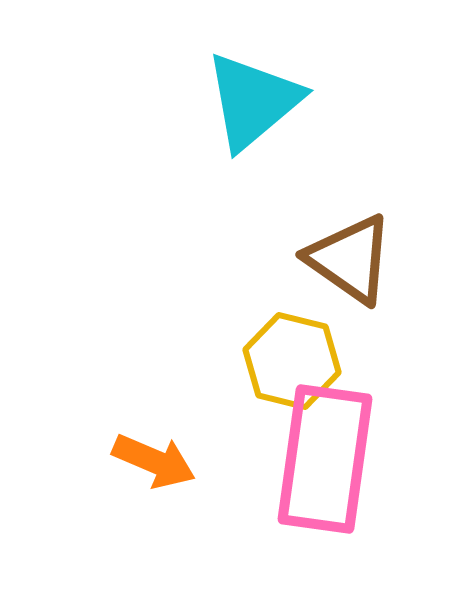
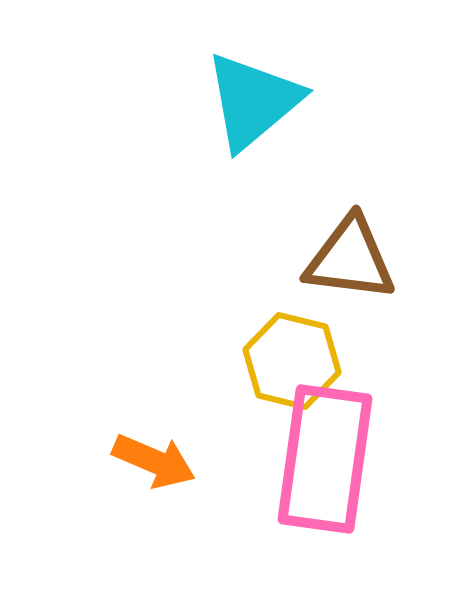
brown triangle: rotated 28 degrees counterclockwise
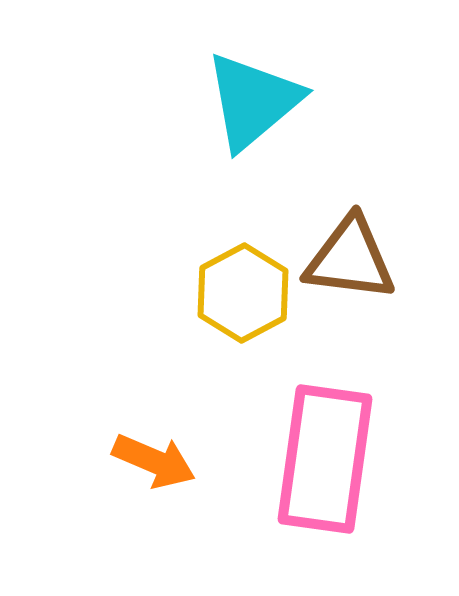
yellow hexagon: moved 49 px left, 68 px up; rotated 18 degrees clockwise
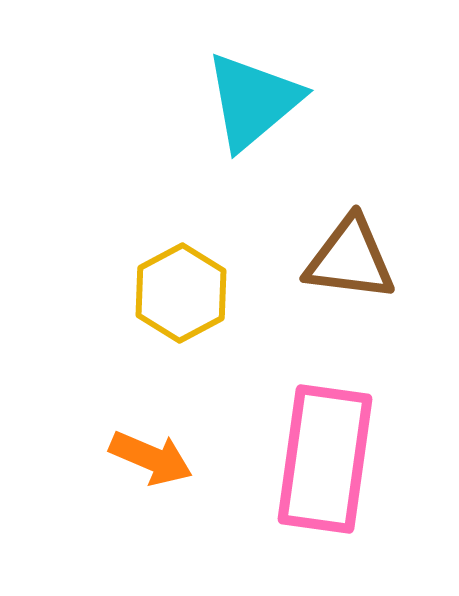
yellow hexagon: moved 62 px left
orange arrow: moved 3 px left, 3 px up
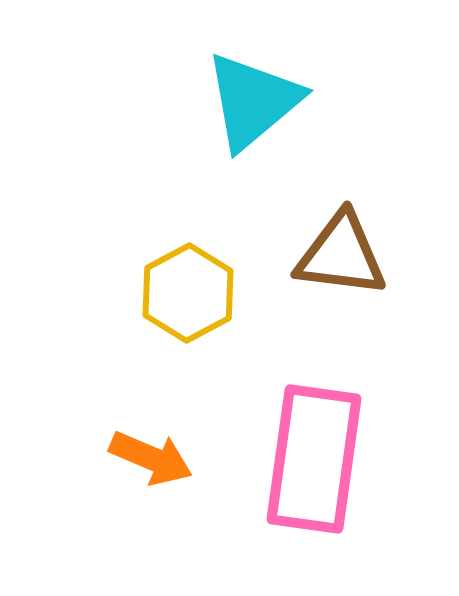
brown triangle: moved 9 px left, 4 px up
yellow hexagon: moved 7 px right
pink rectangle: moved 11 px left
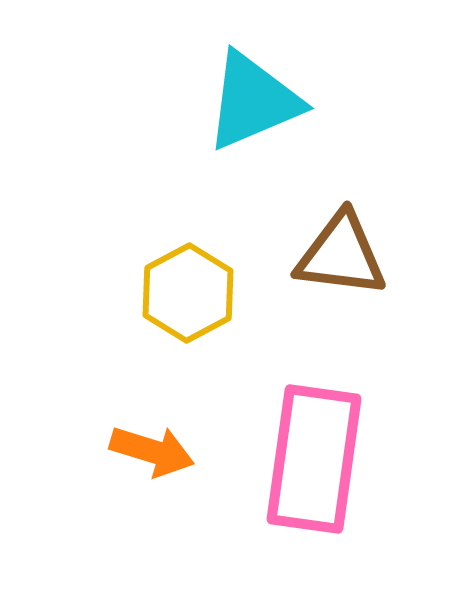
cyan triangle: rotated 17 degrees clockwise
orange arrow: moved 1 px right, 7 px up; rotated 6 degrees counterclockwise
